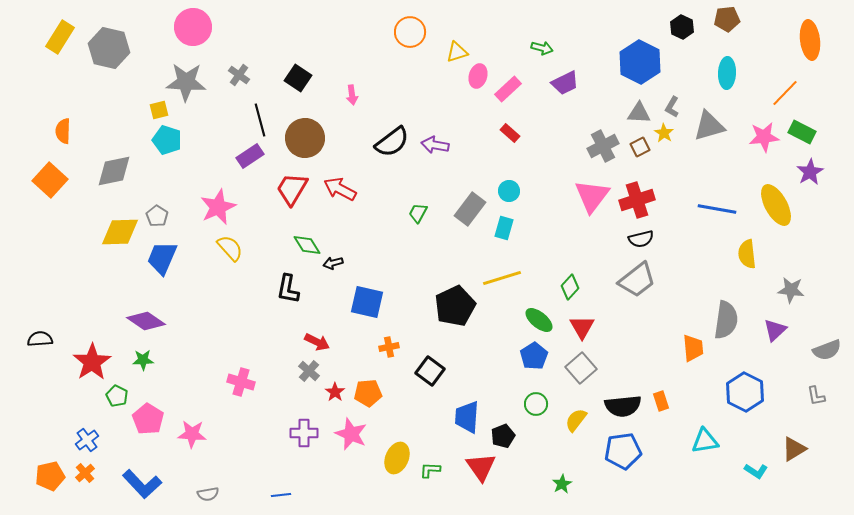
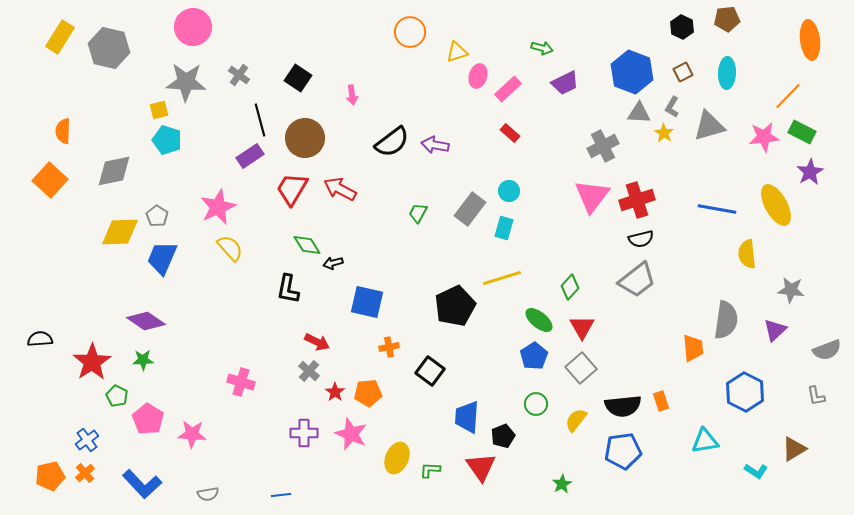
blue hexagon at (640, 62): moved 8 px left, 10 px down; rotated 6 degrees counterclockwise
orange line at (785, 93): moved 3 px right, 3 px down
brown square at (640, 147): moved 43 px right, 75 px up
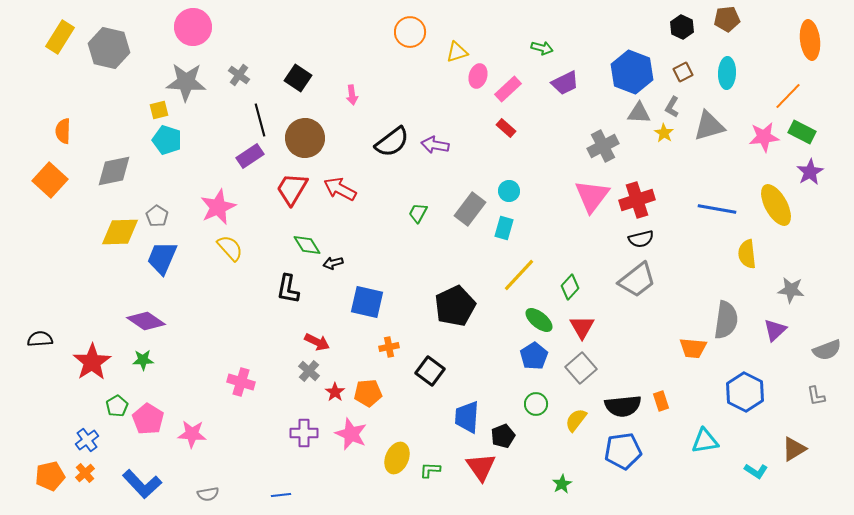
red rectangle at (510, 133): moved 4 px left, 5 px up
yellow line at (502, 278): moved 17 px right, 3 px up; rotated 30 degrees counterclockwise
orange trapezoid at (693, 348): rotated 100 degrees clockwise
green pentagon at (117, 396): moved 10 px down; rotated 15 degrees clockwise
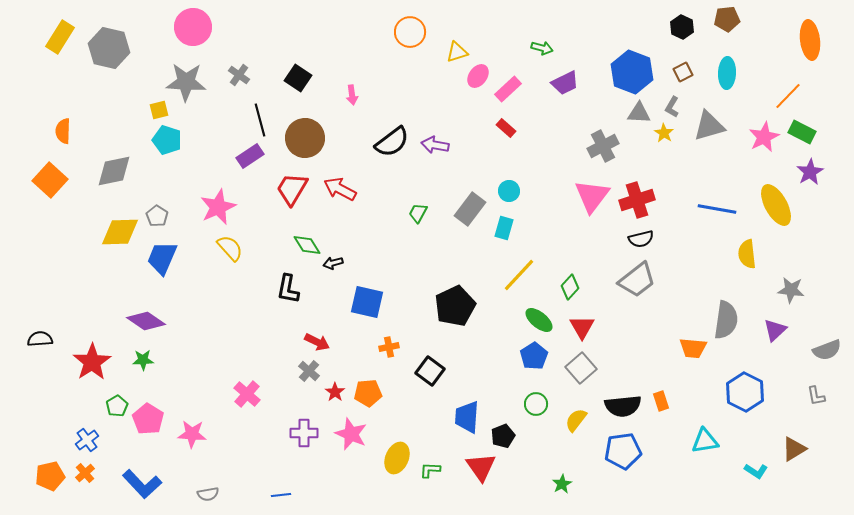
pink ellipse at (478, 76): rotated 20 degrees clockwise
pink star at (764, 137): rotated 20 degrees counterclockwise
pink cross at (241, 382): moved 6 px right, 12 px down; rotated 24 degrees clockwise
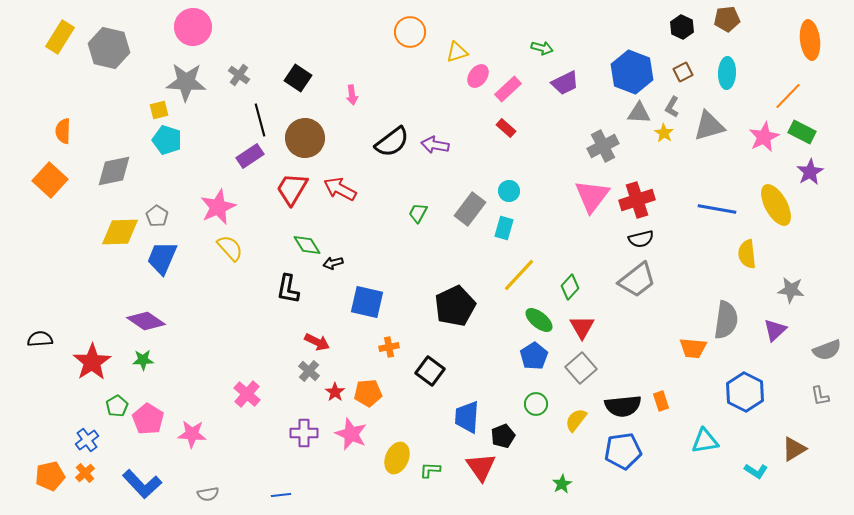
gray L-shape at (816, 396): moved 4 px right
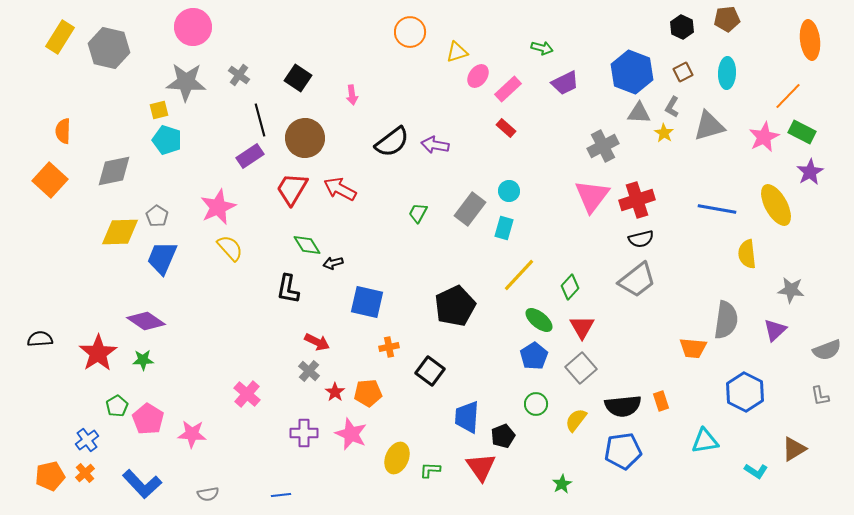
red star at (92, 362): moved 6 px right, 9 px up
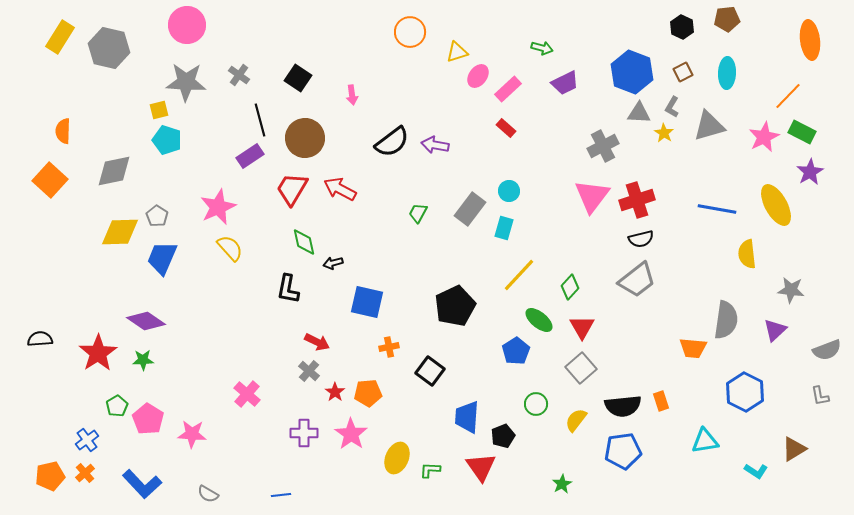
pink circle at (193, 27): moved 6 px left, 2 px up
green diamond at (307, 245): moved 3 px left, 3 px up; rotated 20 degrees clockwise
blue pentagon at (534, 356): moved 18 px left, 5 px up
pink star at (351, 434): rotated 12 degrees clockwise
gray semicircle at (208, 494): rotated 40 degrees clockwise
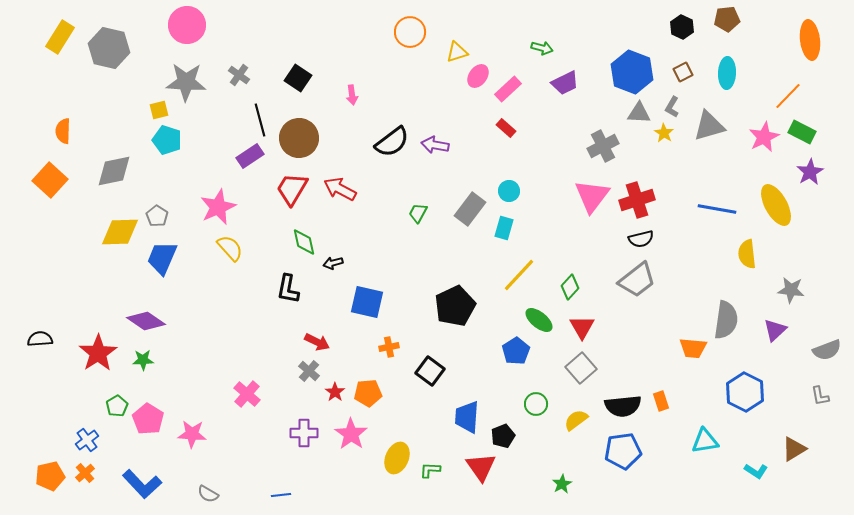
brown circle at (305, 138): moved 6 px left
yellow semicircle at (576, 420): rotated 15 degrees clockwise
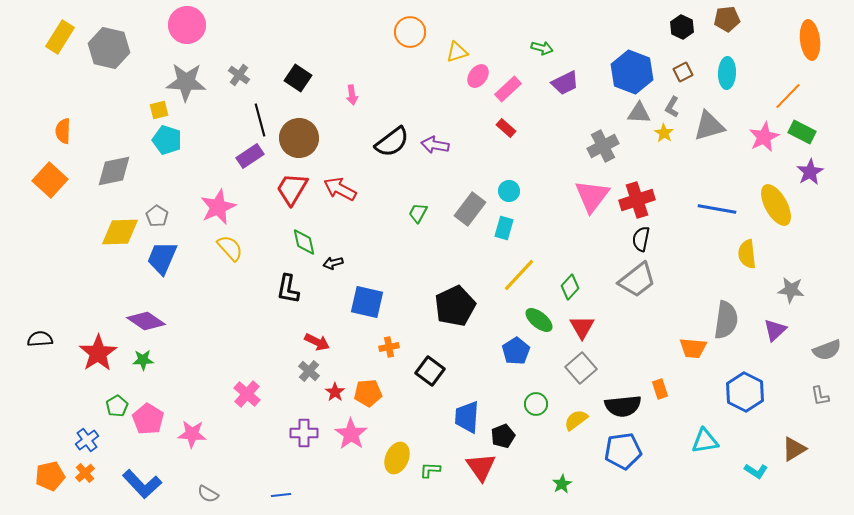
black semicircle at (641, 239): rotated 115 degrees clockwise
orange rectangle at (661, 401): moved 1 px left, 12 px up
